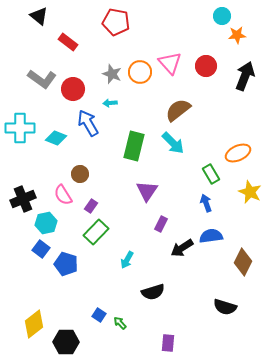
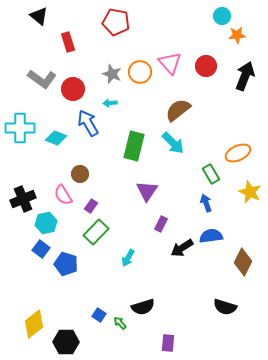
red rectangle at (68, 42): rotated 36 degrees clockwise
cyan arrow at (127, 260): moved 1 px right, 2 px up
black semicircle at (153, 292): moved 10 px left, 15 px down
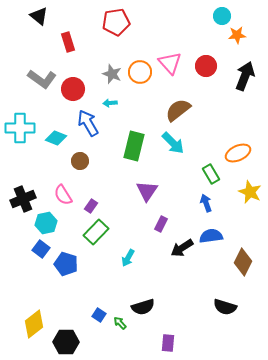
red pentagon at (116, 22): rotated 20 degrees counterclockwise
brown circle at (80, 174): moved 13 px up
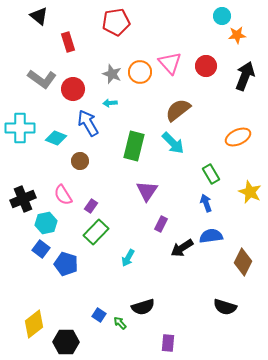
orange ellipse at (238, 153): moved 16 px up
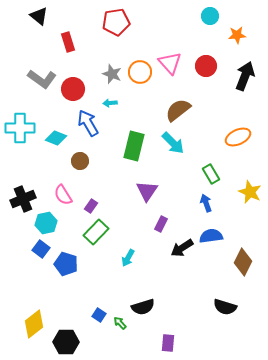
cyan circle at (222, 16): moved 12 px left
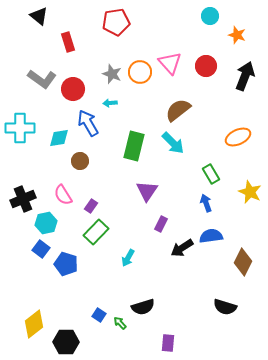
orange star at (237, 35): rotated 24 degrees clockwise
cyan diamond at (56, 138): moved 3 px right; rotated 30 degrees counterclockwise
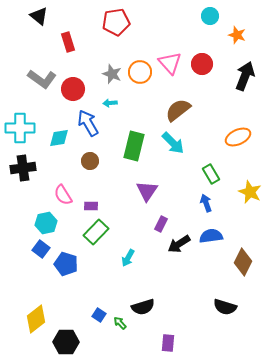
red circle at (206, 66): moved 4 px left, 2 px up
brown circle at (80, 161): moved 10 px right
black cross at (23, 199): moved 31 px up; rotated 15 degrees clockwise
purple rectangle at (91, 206): rotated 56 degrees clockwise
black arrow at (182, 248): moved 3 px left, 4 px up
yellow diamond at (34, 324): moved 2 px right, 5 px up
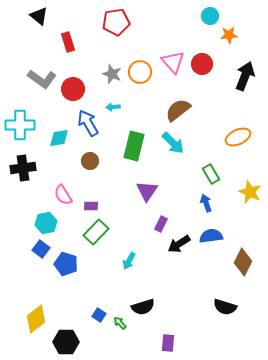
orange star at (237, 35): moved 8 px left; rotated 24 degrees counterclockwise
pink triangle at (170, 63): moved 3 px right, 1 px up
cyan arrow at (110, 103): moved 3 px right, 4 px down
cyan cross at (20, 128): moved 3 px up
cyan arrow at (128, 258): moved 1 px right, 3 px down
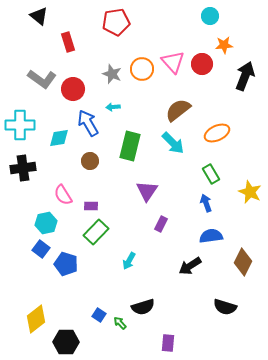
orange star at (229, 35): moved 5 px left, 10 px down
orange circle at (140, 72): moved 2 px right, 3 px up
orange ellipse at (238, 137): moved 21 px left, 4 px up
green rectangle at (134, 146): moved 4 px left
black arrow at (179, 244): moved 11 px right, 22 px down
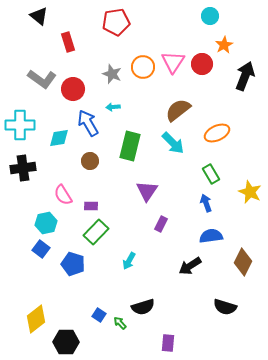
orange star at (224, 45): rotated 24 degrees counterclockwise
pink triangle at (173, 62): rotated 15 degrees clockwise
orange circle at (142, 69): moved 1 px right, 2 px up
blue pentagon at (66, 264): moved 7 px right
